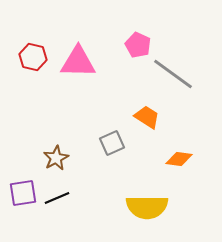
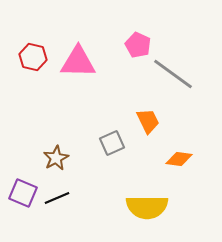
orange trapezoid: moved 1 px right, 4 px down; rotated 32 degrees clockwise
purple square: rotated 32 degrees clockwise
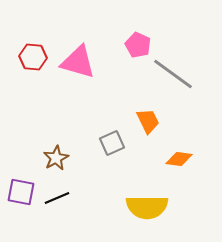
red hexagon: rotated 8 degrees counterclockwise
pink triangle: rotated 15 degrees clockwise
purple square: moved 2 px left, 1 px up; rotated 12 degrees counterclockwise
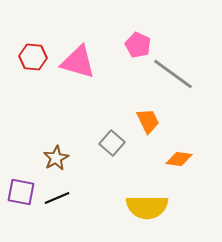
gray square: rotated 25 degrees counterclockwise
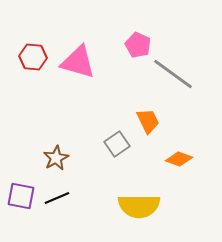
gray square: moved 5 px right, 1 px down; rotated 15 degrees clockwise
orange diamond: rotated 12 degrees clockwise
purple square: moved 4 px down
yellow semicircle: moved 8 px left, 1 px up
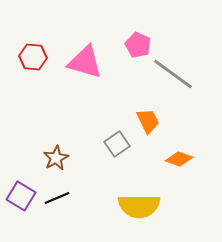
pink triangle: moved 7 px right
purple square: rotated 20 degrees clockwise
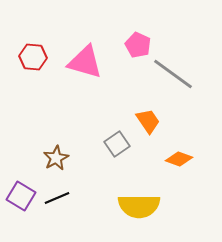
orange trapezoid: rotated 8 degrees counterclockwise
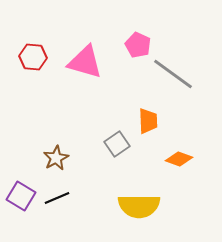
orange trapezoid: rotated 32 degrees clockwise
